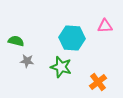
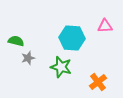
gray star: moved 1 px right, 3 px up; rotated 24 degrees counterclockwise
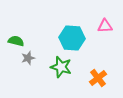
orange cross: moved 4 px up
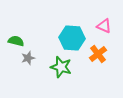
pink triangle: moved 1 px left; rotated 28 degrees clockwise
orange cross: moved 24 px up
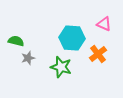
pink triangle: moved 2 px up
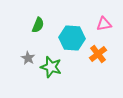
pink triangle: rotated 35 degrees counterclockwise
green semicircle: moved 22 px right, 16 px up; rotated 98 degrees clockwise
gray star: rotated 24 degrees counterclockwise
green star: moved 10 px left
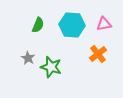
cyan hexagon: moved 13 px up
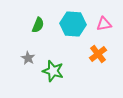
cyan hexagon: moved 1 px right, 1 px up
green star: moved 2 px right, 4 px down
